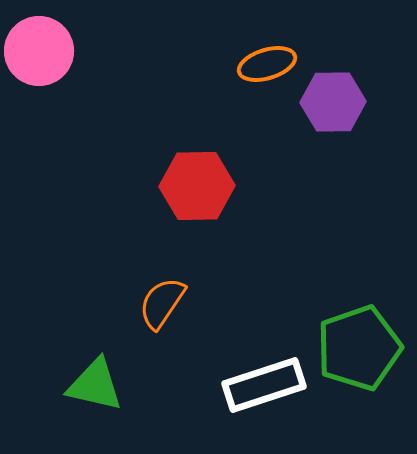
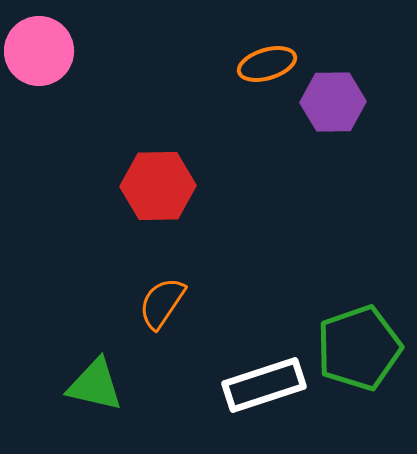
red hexagon: moved 39 px left
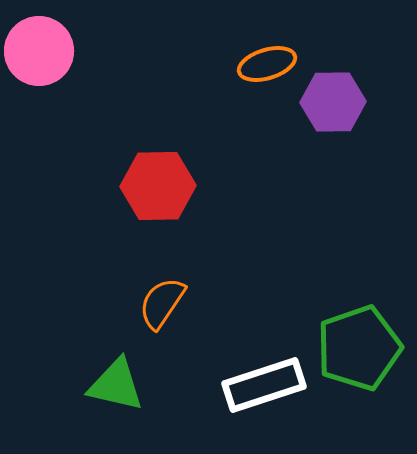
green triangle: moved 21 px right
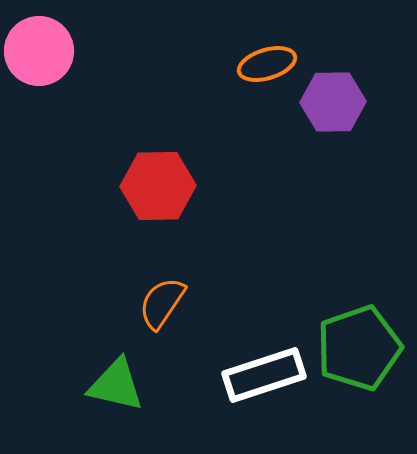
white rectangle: moved 10 px up
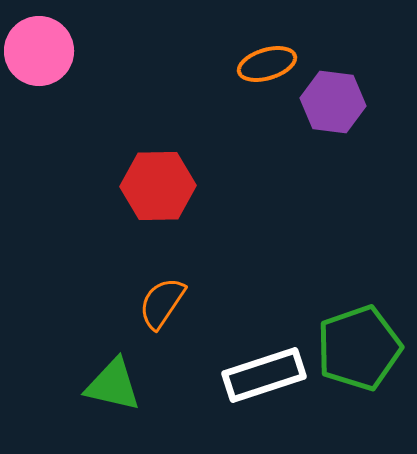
purple hexagon: rotated 8 degrees clockwise
green triangle: moved 3 px left
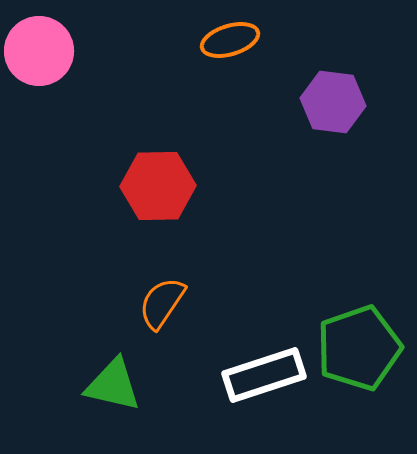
orange ellipse: moved 37 px left, 24 px up
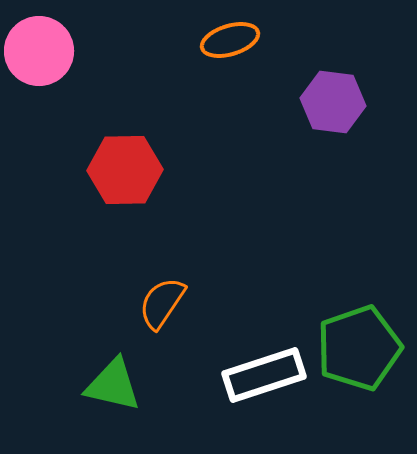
red hexagon: moved 33 px left, 16 px up
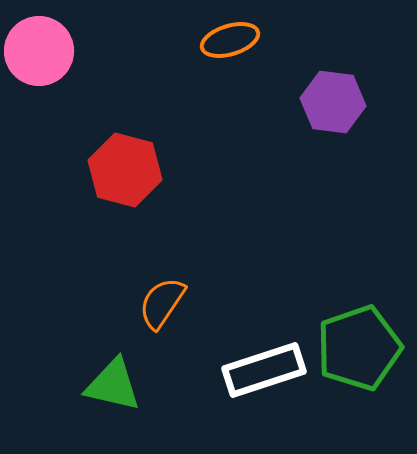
red hexagon: rotated 16 degrees clockwise
white rectangle: moved 5 px up
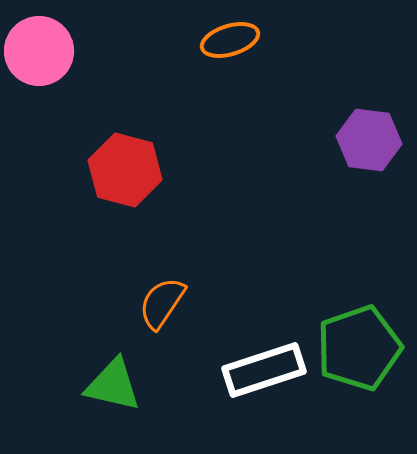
purple hexagon: moved 36 px right, 38 px down
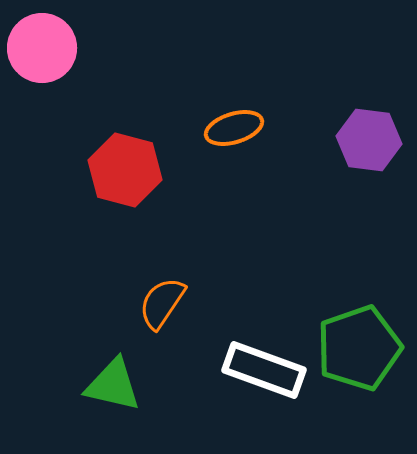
orange ellipse: moved 4 px right, 88 px down
pink circle: moved 3 px right, 3 px up
white rectangle: rotated 38 degrees clockwise
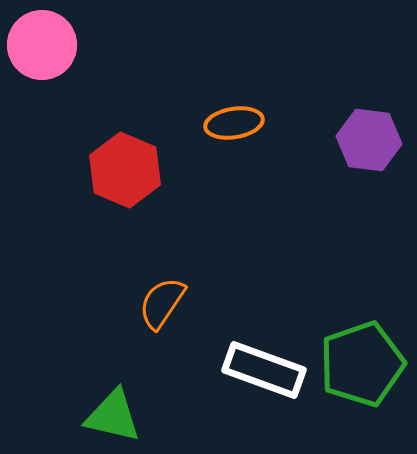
pink circle: moved 3 px up
orange ellipse: moved 5 px up; rotated 8 degrees clockwise
red hexagon: rotated 8 degrees clockwise
green pentagon: moved 3 px right, 16 px down
green triangle: moved 31 px down
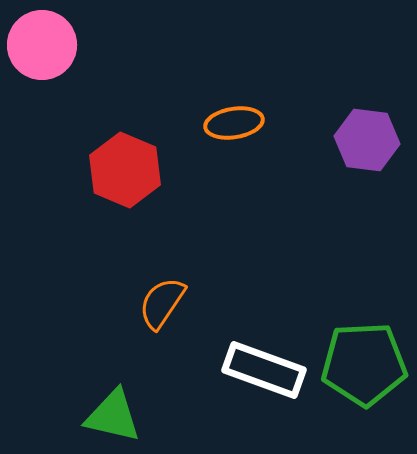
purple hexagon: moved 2 px left
green pentagon: moved 2 px right; rotated 16 degrees clockwise
